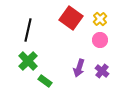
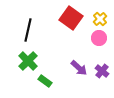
pink circle: moved 1 px left, 2 px up
purple arrow: rotated 66 degrees counterclockwise
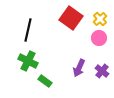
green cross: rotated 18 degrees counterclockwise
purple arrow: rotated 72 degrees clockwise
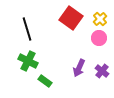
black line: moved 1 px left, 1 px up; rotated 30 degrees counterclockwise
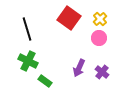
red square: moved 2 px left
purple cross: moved 1 px down
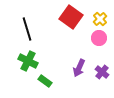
red square: moved 2 px right, 1 px up
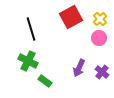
red square: rotated 25 degrees clockwise
black line: moved 4 px right
